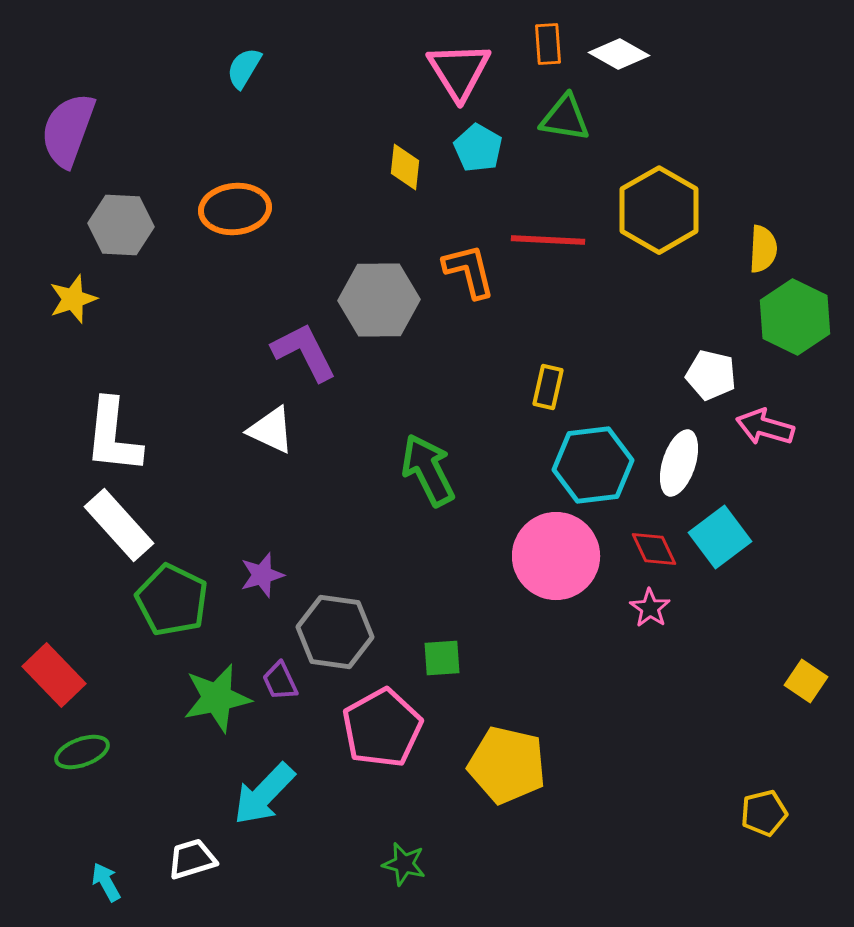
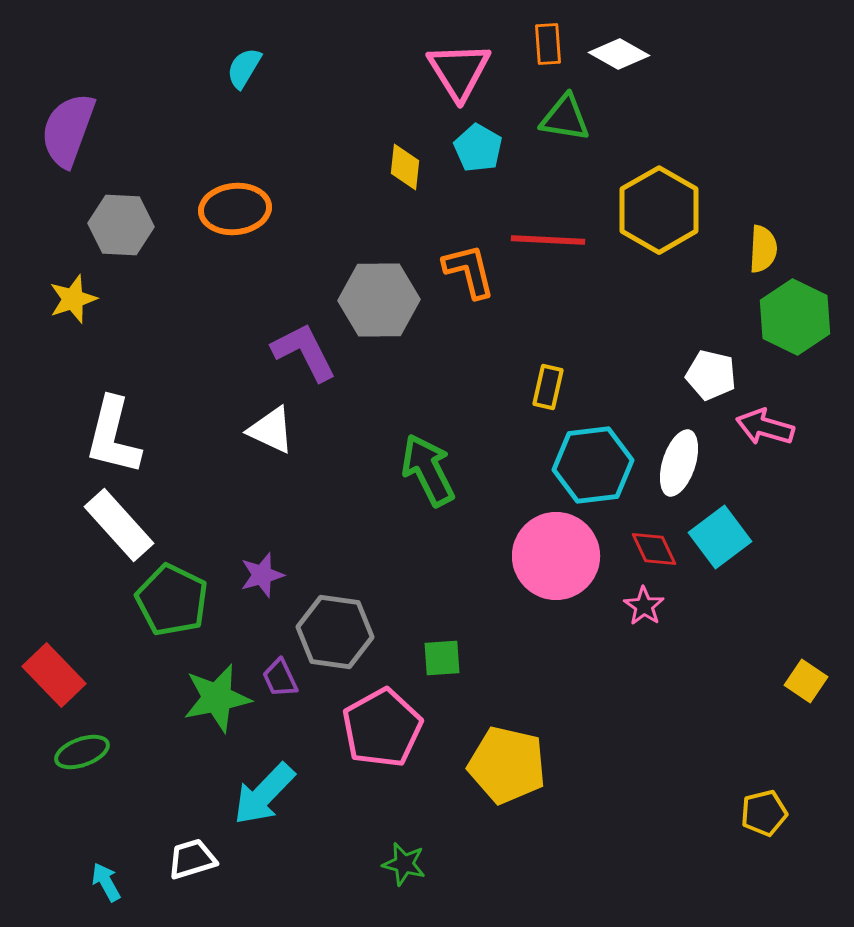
white L-shape at (113, 436): rotated 8 degrees clockwise
pink star at (650, 608): moved 6 px left, 2 px up
purple trapezoid at (280, 681): moved 3 px up
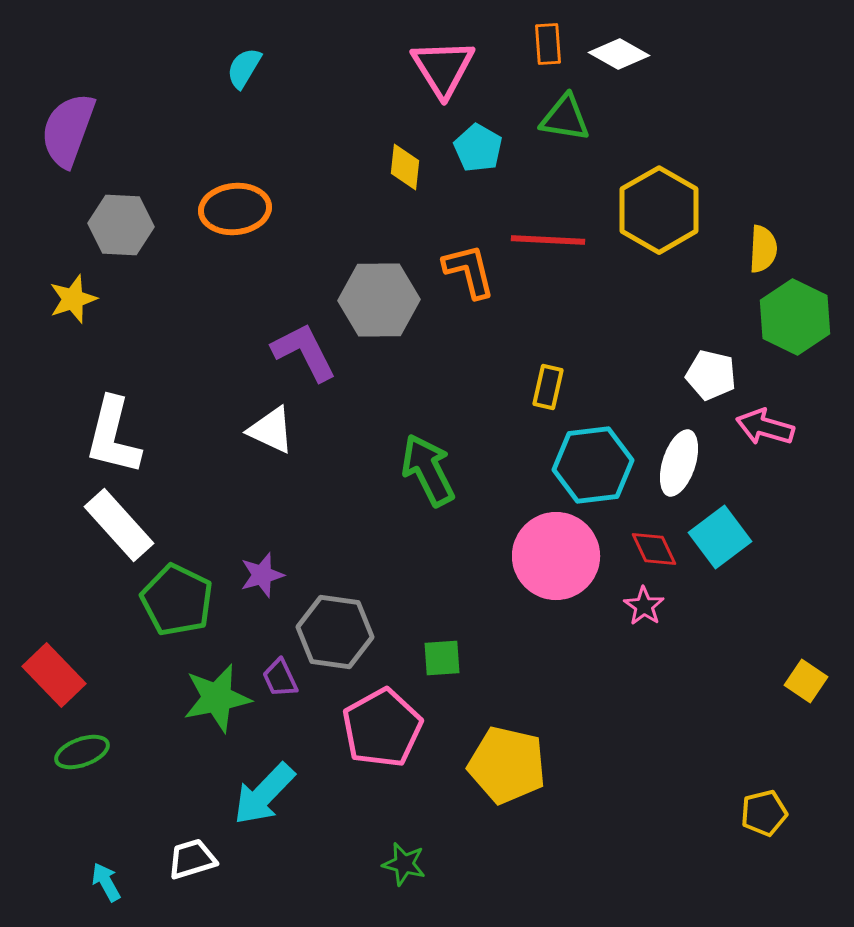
pink triangle at (459, 71): moved 16 px left, 3 px up
green pentagon at (172, 600): moved 5 px right
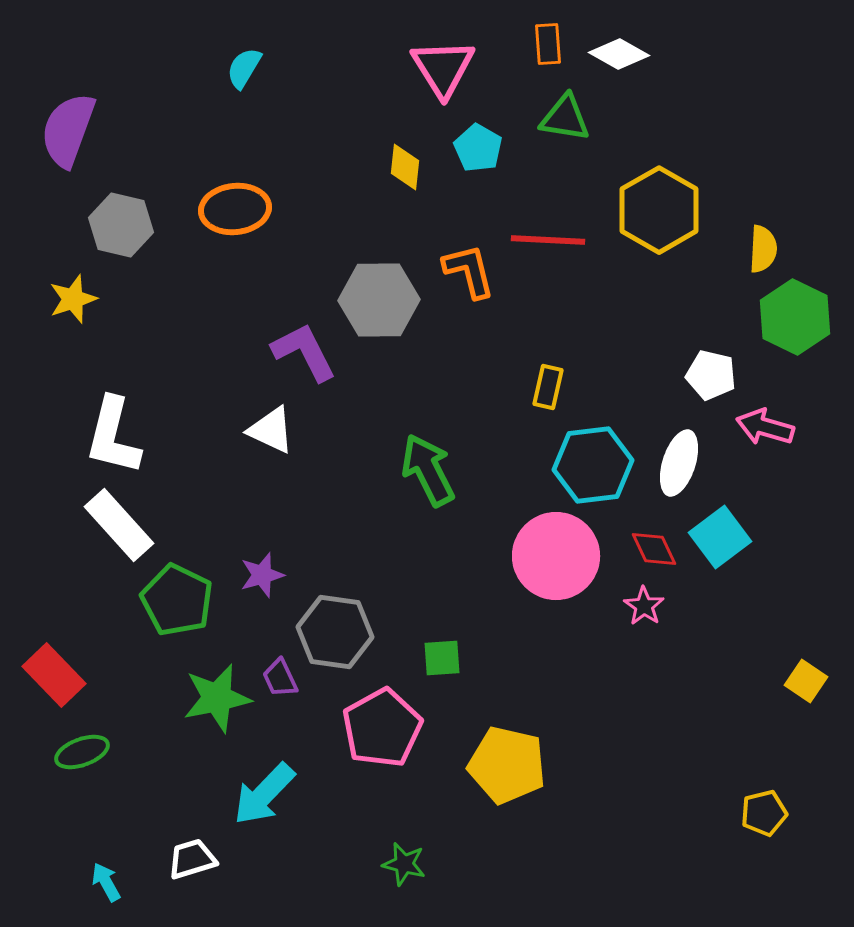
gray hexagon at (121, 225): rotated 10 degrees clockwise
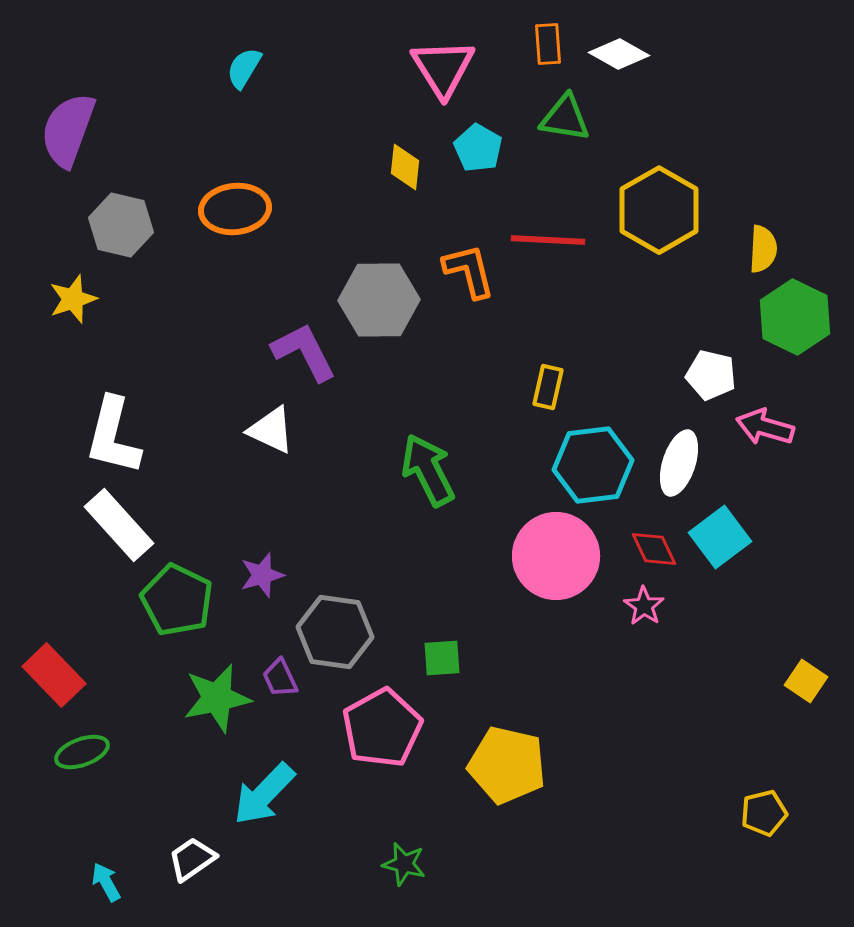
white trapezoid at (192, 859): rotated 18 degrees counterclockwise
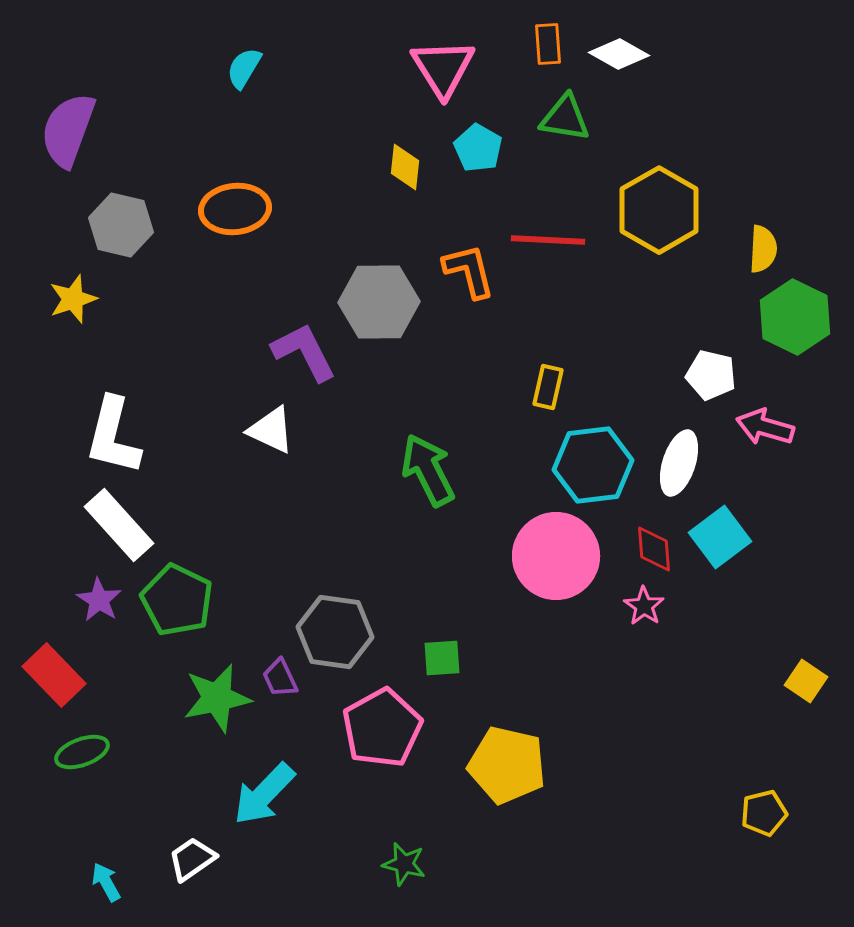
gray hexagon at (379, 300): moved 2 px down
red diamond at (654, 549): rotated 21 degrees clockwise
purple star at (262, 575): moved 163 px left, 25 px down; rotated 24 degrees counterclockwise
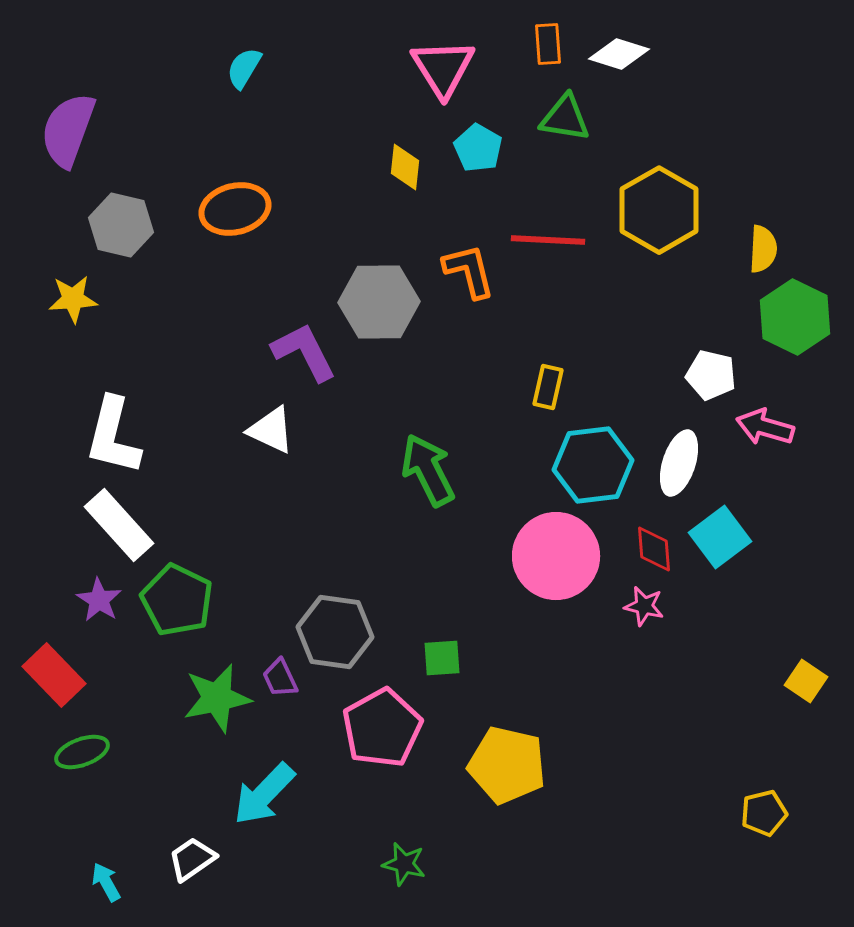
white diamond at (619, 54): rotated 12 degrees counterclockwise
orange ellipse at (235, 209): rotated 8 degrees counterclockwise
yellow star at (73, 299): rotated 15 degrees clockwise
pink star at (644, 606): rotated 21 degrees counterclockwise
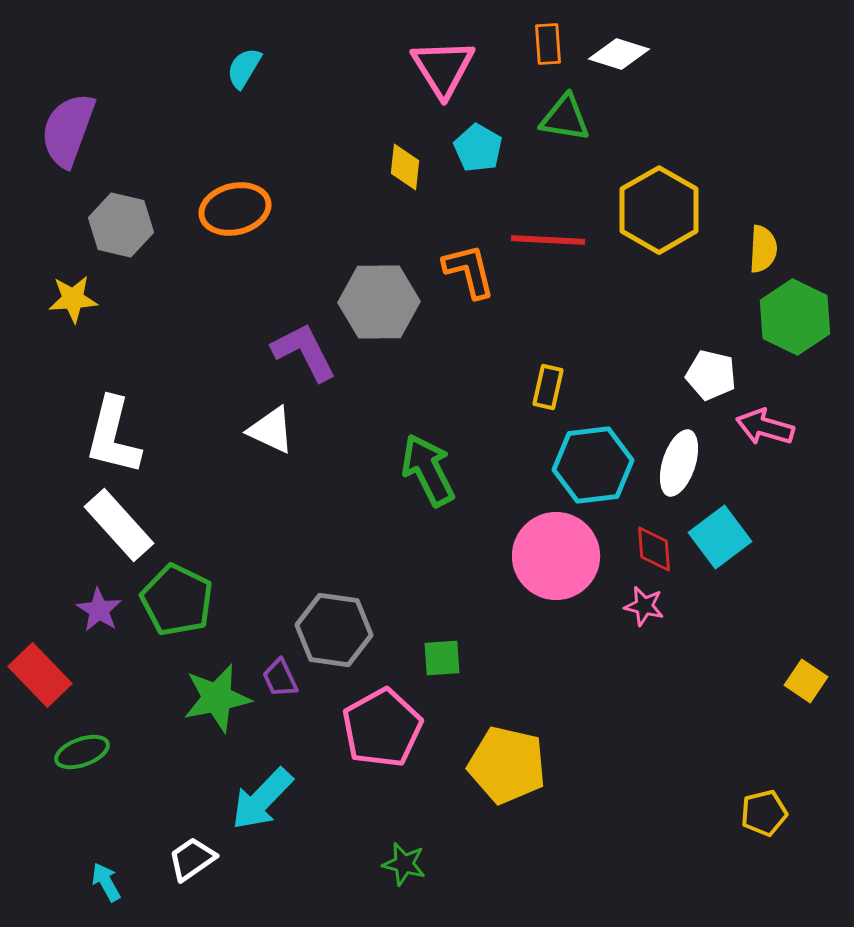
purple star at (99, 600): moved 10 px down
gray hexagon at (335, 632): moved 1 px left, 2 px up
red rectangle at (54, 675): moved 14 px left
cyan arrow at (264, 794): moved 2 px left, 5 px down
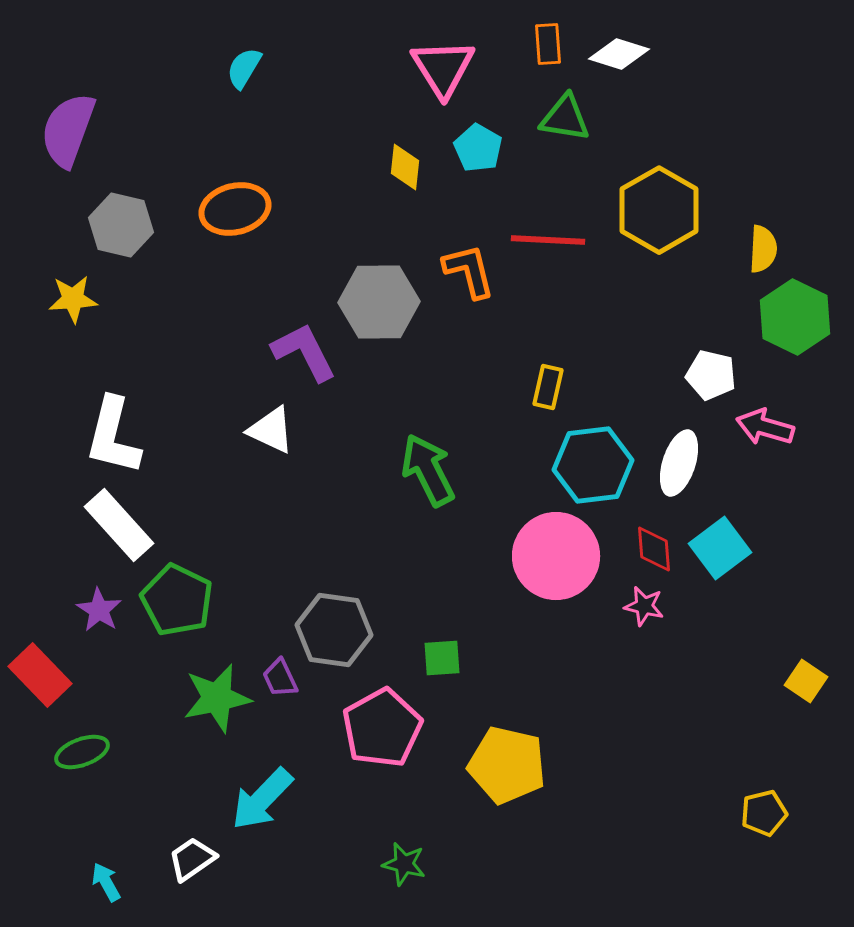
cyan square at (720, 537): moved 11 px down
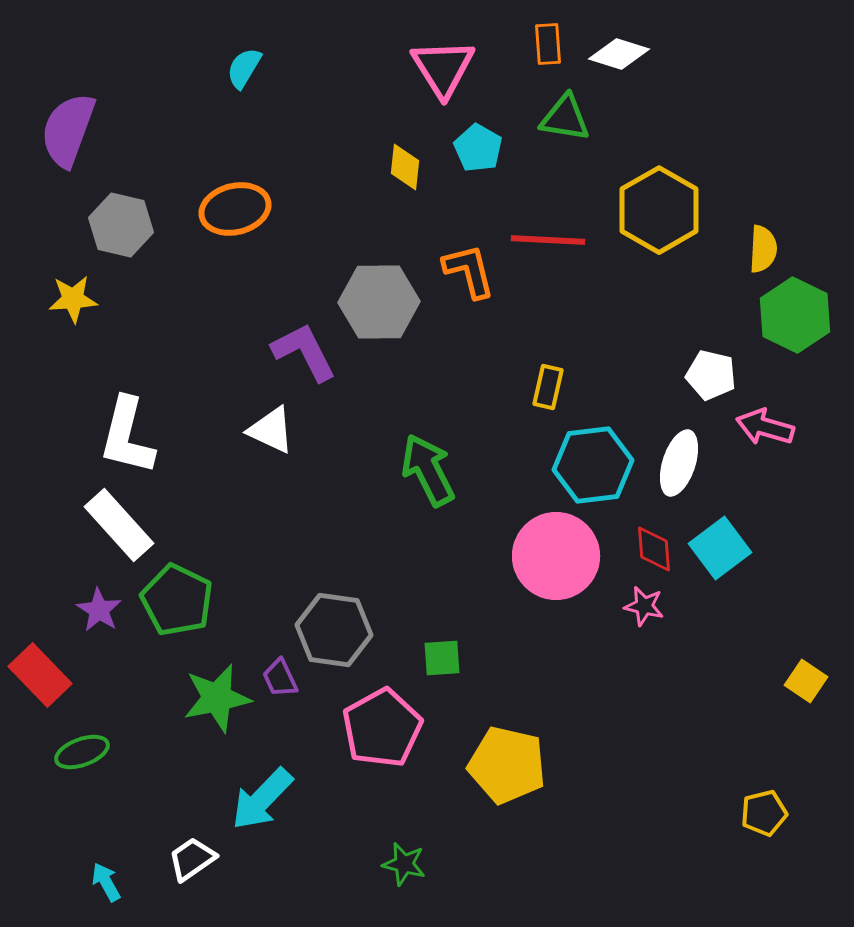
green hexagon at (795, 317): moved 2 px up
white L-shape at (113, 436): moved 14 px right
